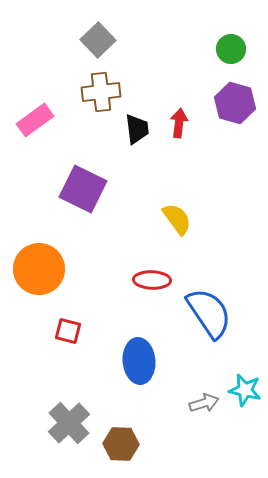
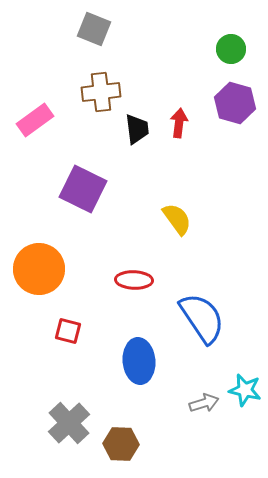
gray square: moved 4 px left, 11 px up; rotated 24 degrees counterclockwise
red ellipse: moved 18 px left
blue semicircle: moved 7 px left, 5 px down
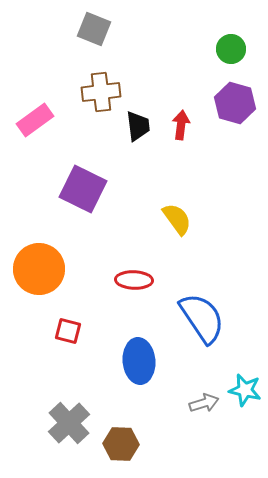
red arrow: moved 2 px right, 2 px down
black trapezoid: moved 1 px right, 3 px up
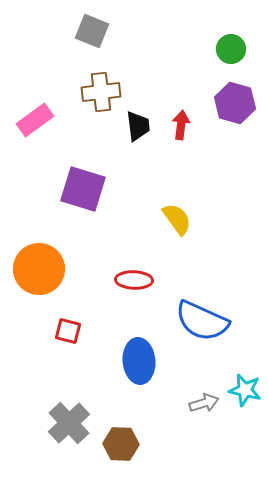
gray square: moved 2 px left, 2 px down
purple square: rotated 9 degrees counterclockwise
blue semicircle: moved 3 px down; rotated 148 degrees clockwise
